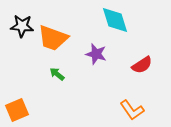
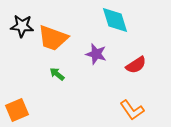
red semicircle: moved 6 px left
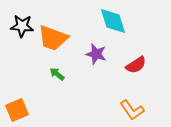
cyan diamond: moved 2 px left, 1 px down
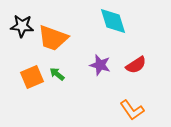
purple star: moved 4 px right, 11 px down
orange square: moved 15 px right, 33 px up
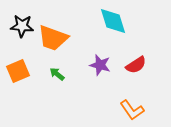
orange square: moved 14 px left, 6 px up
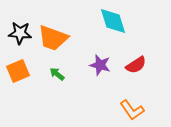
black star: moved 2 px left, 7 px down
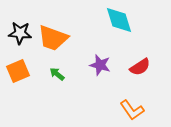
cyan diamond: moved 6 px right, 1 px up
red semicircle: moved 4 px right, 2 px down
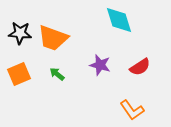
orange square: moved 1 px right, 3 px down
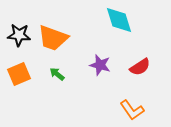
black star: moved 1 px left, 2 px down
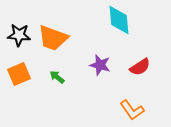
cyan diamond: rotated 12 degrees clockwise
green arrow: moved 3 px down
